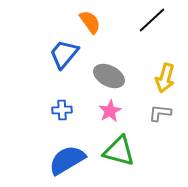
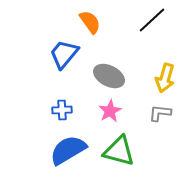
blue semicircle: moved 1 px right, 10 px up
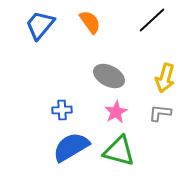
blue trapezoid: moved 24 px left, 29 px up
pink star: moved 6 px right, 1 px down
blue semicircle: moved 3 px right, 3 px up
